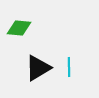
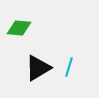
cyan line: rotated 18 degrees clockwise
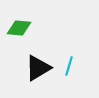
cyan line: moved 1 px up
